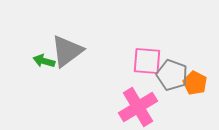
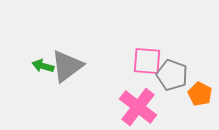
gray triangle: moved 15 px down
green arrow: moved 1 px left, 5 px down
orange pentagon: moved 5 px right, 11 px down
pink cross: rotated 21 degrees counterclockwise
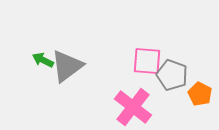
green arrow: moved 6 px up; rotated 10 degrees clockwise
pink cross: moved 5 px left
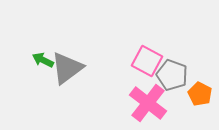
pink square: rotated 24 degrees clockwise
gray triangle: moved 2 px down
pink cross: moved 15 px right, 4 px up
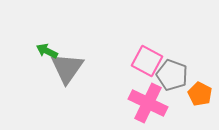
green arrow: moved 4 px right, 9 px up
gray triangle: rotated 18 degrees counterclockwise
pink cross: rotated 12 degrees counterclockwise
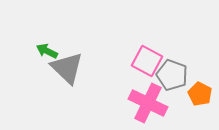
gray triangle: rotated 21 degrees counterclockwise
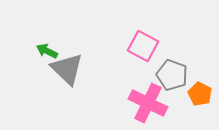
pink square: moved 4 px left, 15 px up
gray triangle: moved 1 px down
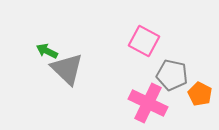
pink square: moved 1 px right, 5 px up
gray pentagon: rotated 8 degrees counterclockwise
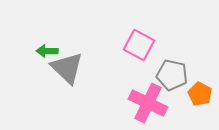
pink square: moved 5 px left, 4 px down
green arrow: rotated 25 degrees counterclockwise
gray triangle: moved 1 px up
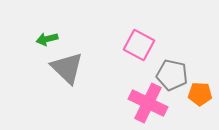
green arrow: moved 12 px up; rotated 15 degrees counterclockwise
orange pentagon: rotated 25 degrees counterclockwise
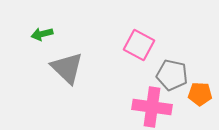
green arrow: moved 5 px left, 5 px up
pink cross: moved 4 px right, 4 px down; rotated 18 degrees counterclockwise
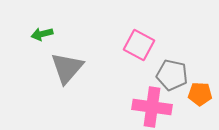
gray triangle: rotated 27 degrees clockwise
